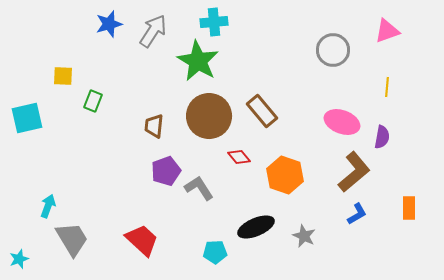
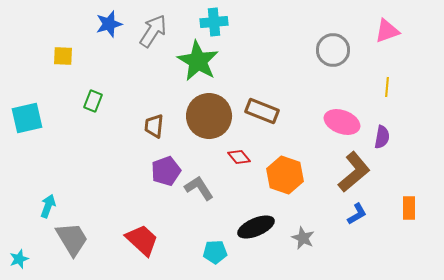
yellow square: moved 20 px up
brown rectangle: rotated 28 degrees counterclockwise
gray star: moved 1 px left, 2 px down
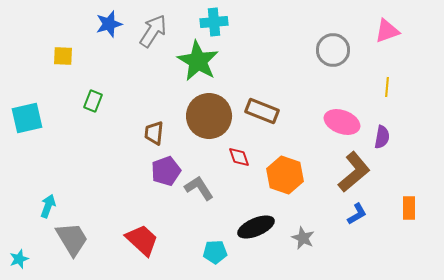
brown trapezoid: moved 7 px down
red diamond: rotated 20 degrees clockwise
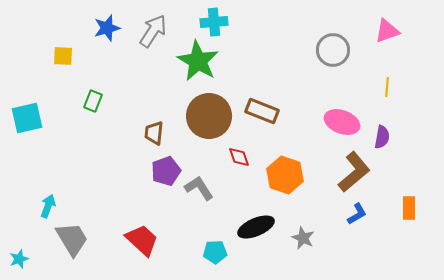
blue star: moved 2 px left, 4 px down
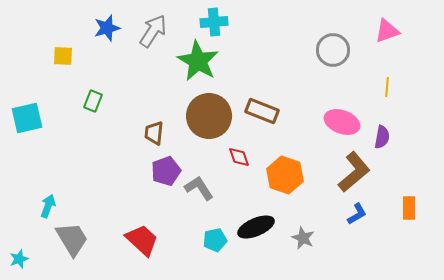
cyan pentagon: moved 12 px up; rotated 10 degrees counterclockwise
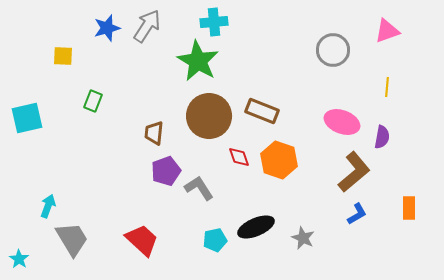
gray arrow: moved 6 px left, 5 px up
orange hexagon: moved 6 px left, 15 px up
cyan star: rotated 18 degrees counterclockwise
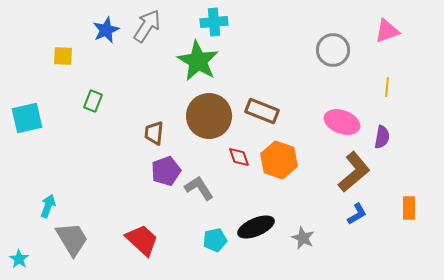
blue star: moved 1 px left, 2 px down; rotated 8 degrees counterclockwise
